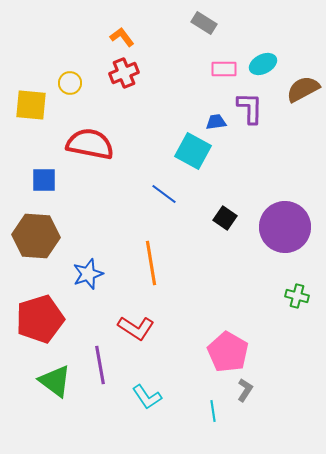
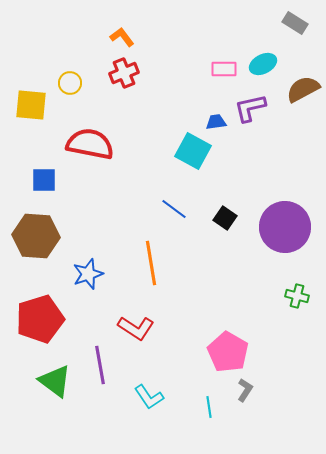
gray rectangle: moved 91 px right
purple L-shape: rotated 104 degrees counterclockwise
blue line: moved 10 px right, 15 px down
cyan L-shape: moved 2 px right
cyan line: moved 4 px left, 4 px up
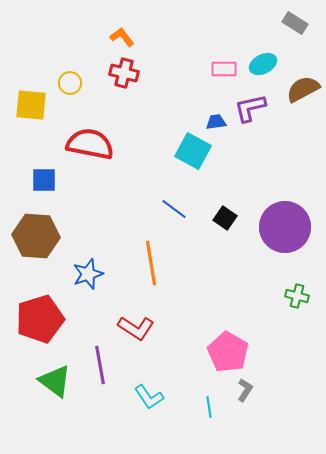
red cross: rotated 36 degrees clockwise
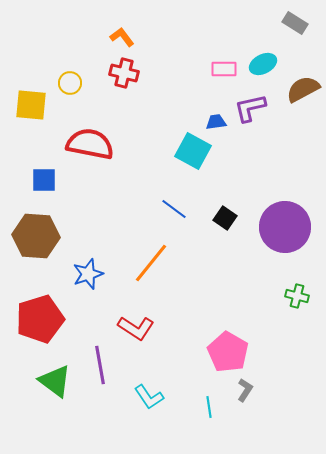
orange line: rotated 48 degrees clockwise
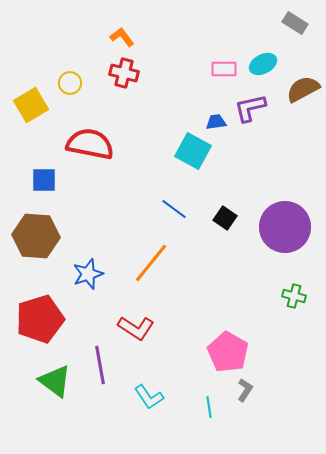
yellow square: rotated 36 degrees counterclockwise
green cross: moved 3 px left
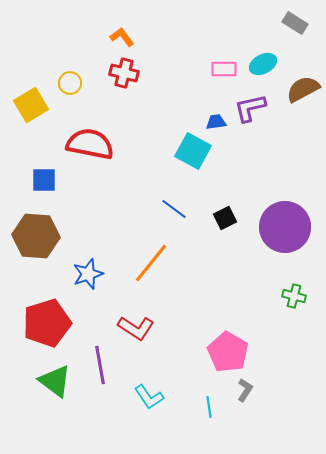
black square: rotated 30 degrees clockwise
red pentagon: moved 7 px right, 4 px down
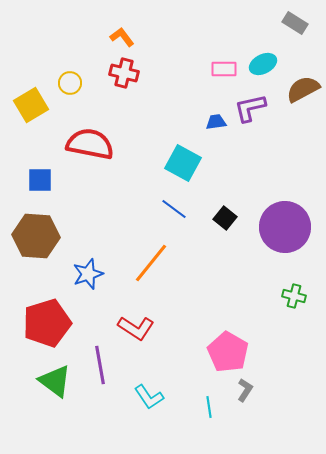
cyan square: moved 10 px left, 12 px down
blue square: moved 4 px left
black square: rotated 25 degrees counterclockwise
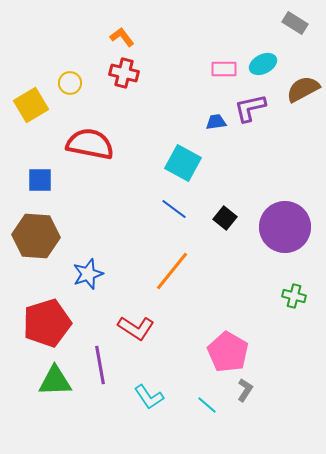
orange line: moved 21 px right, 8 px down
green triangle: rotated 39 degrees counterclockwise
cyan line: moved 2 px left, 2 px up; rotated 40 degrees counterclockwise
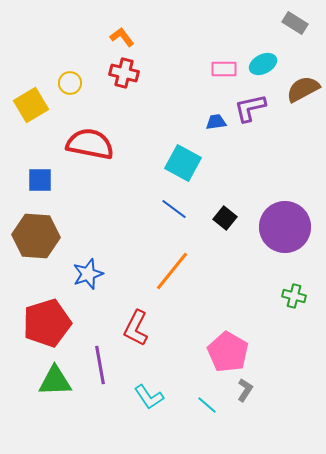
red L-shape: rotated 84 degrees clockwise
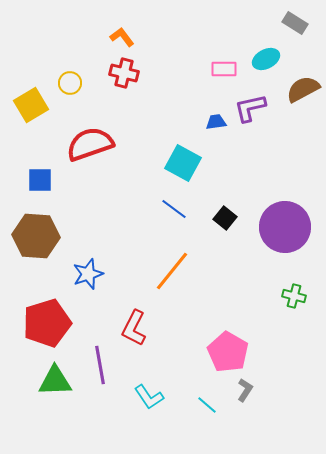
cyan ellipse: moved 3 px right, 5 px up
red semicircle: rotated 30 degrees counterclockwise
red L-shape: moved 2 px left
